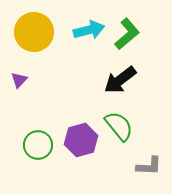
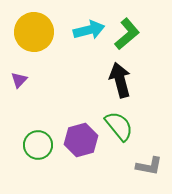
black arrow: rotated 112 degrees clockwise
gray L-shape: rotated 8 degrees clockwise
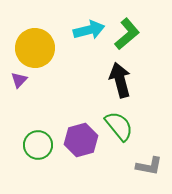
yellow circle: moved 1 px right, 16 px down
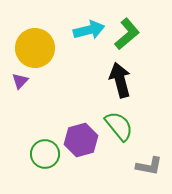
purple triangle: moved 1 px right, 1 px down
green circle: moved 7 px right, 9 px down
